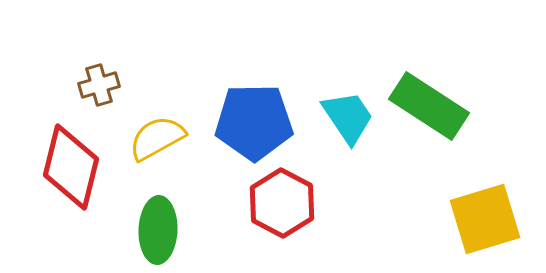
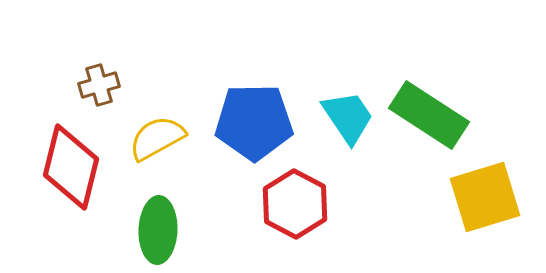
green rectangle: moved 9 px down
red hexagon: moved 13 px right, 1 px down
yellow square: moved 22 px up
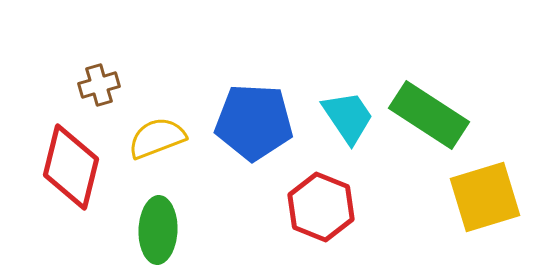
blue pentagon: rotated 4 degrees clockwise
yellow semicircle: rotated 8 degrees clockwise
red hexagon: moved 26 px right, 3 px down; rotated 6 degrees counterclockwise
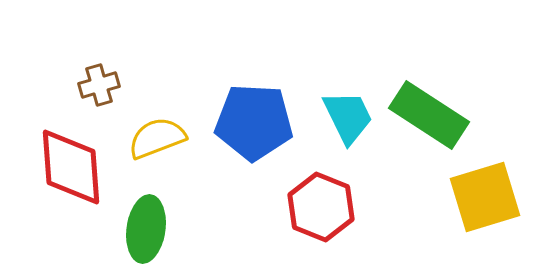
cyan trapezoid: rotated 8 degrees clockwise
red diamond: rotated 18 degrees counterclockwise
green ellipse: moved 12 px left, 1 px up; rotated 6 degrees clockwise
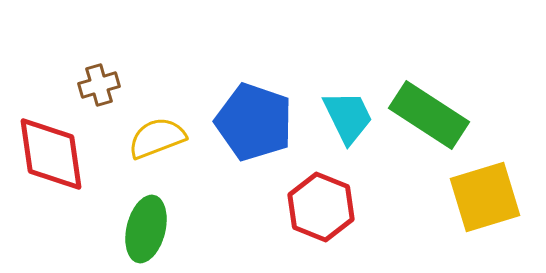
blue pentagon: rotated 16 degrees clockwise
red diamond: moved 20 px left, 13 px up; rotated 4 degrees counterclockwise
green ellipse: rotated 6 degrees clockwise
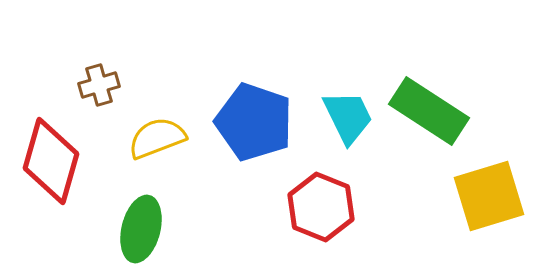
green rectangle: moved 4 px up
red diamond: moved 7 px down; rotated 24 degrees clockwise
yellow square: moved 4 px right, 1 px up
green ellipse: moved 5 px left
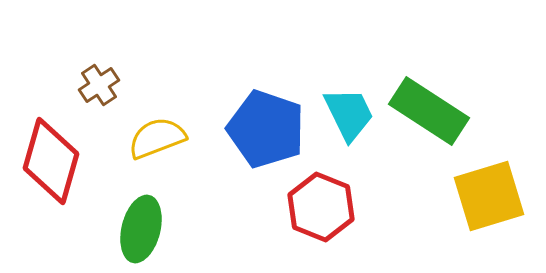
brown cross: rotated 18 degrees counterclockwise
cyan trapezoid: moved 1 px right, 3 px up
blue pentagon: moved 12 px right, 7 px down
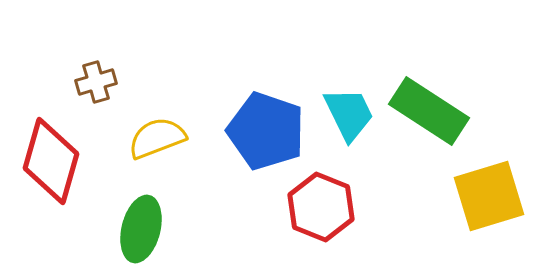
brown cross: moved 3 px left, 3 px up; rotated 18 degrees clockwise
blue pentagon: moved 2 px down
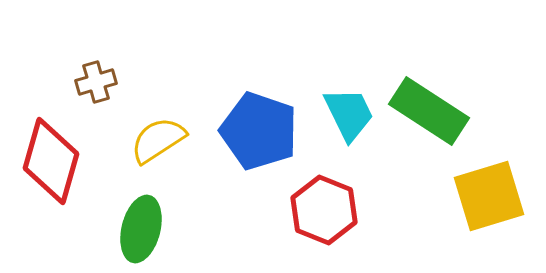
blue pentagon: moved 7 px left
yellow semicircle: moved 1 px right, 2 px down; rotated 12 degrees counterclockwise
red hexagon: moved 3 px right, 3 px down
